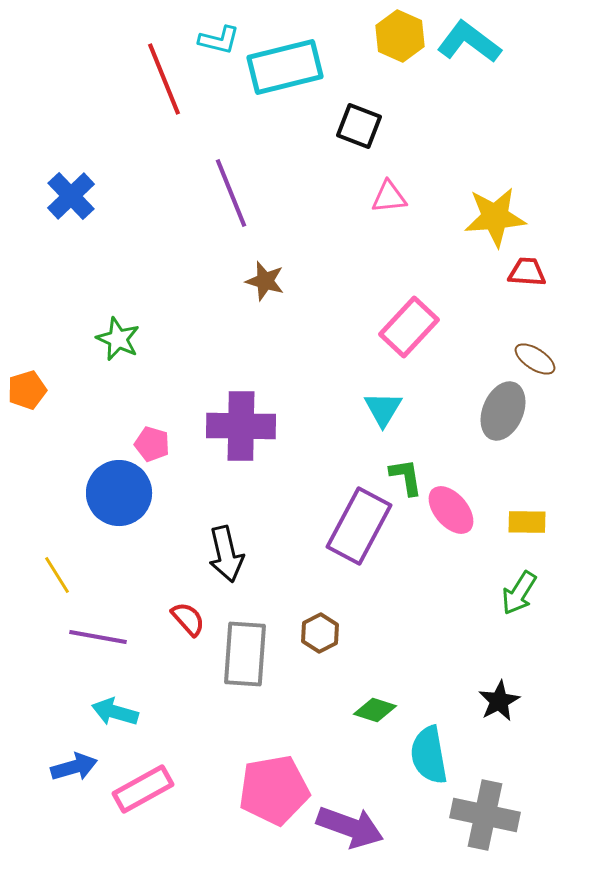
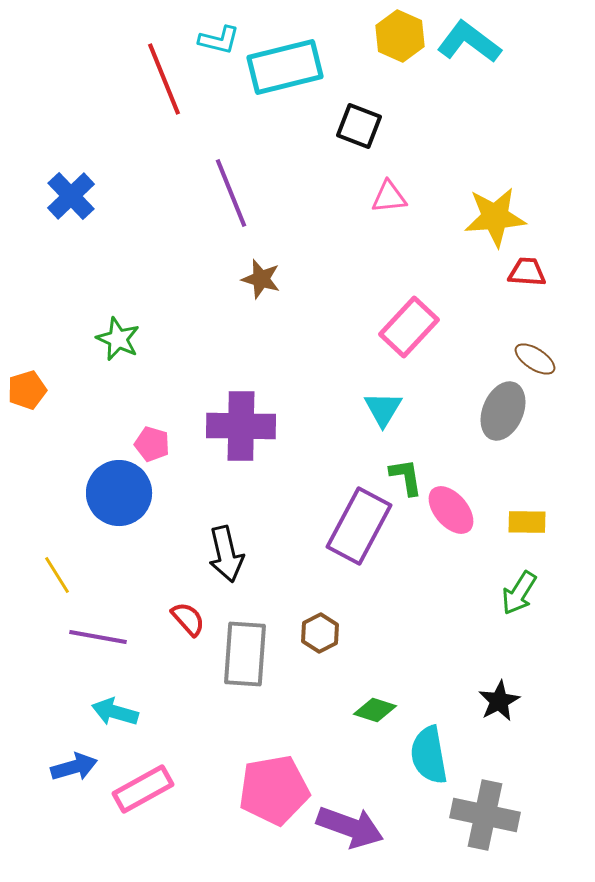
brown star at (265, 281): moved 4 px left, 2 px up
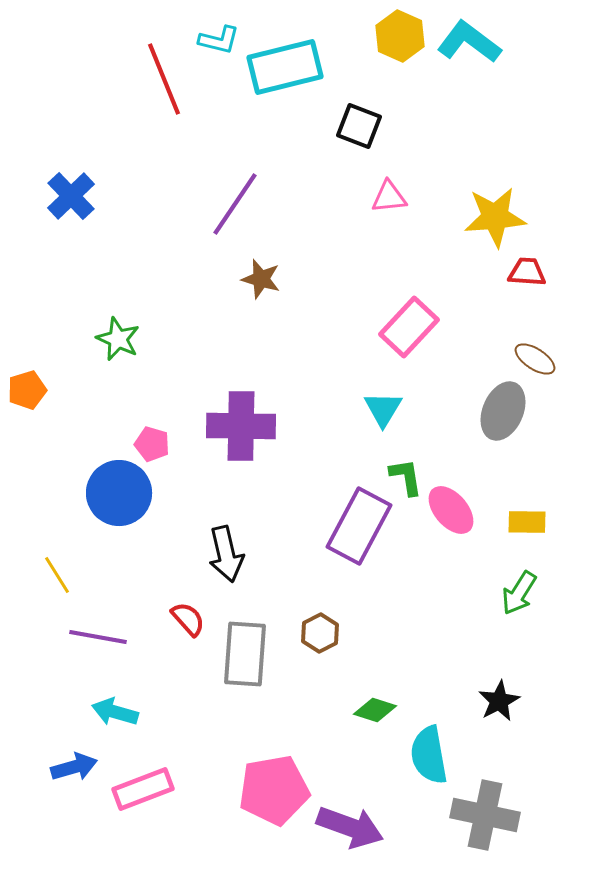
purple line at (231, 193): moved 4 px right, 11 px down; rotated 56 degrees clockwise
pink rectangle at (143, 789): rotated 8 degrees clockwise
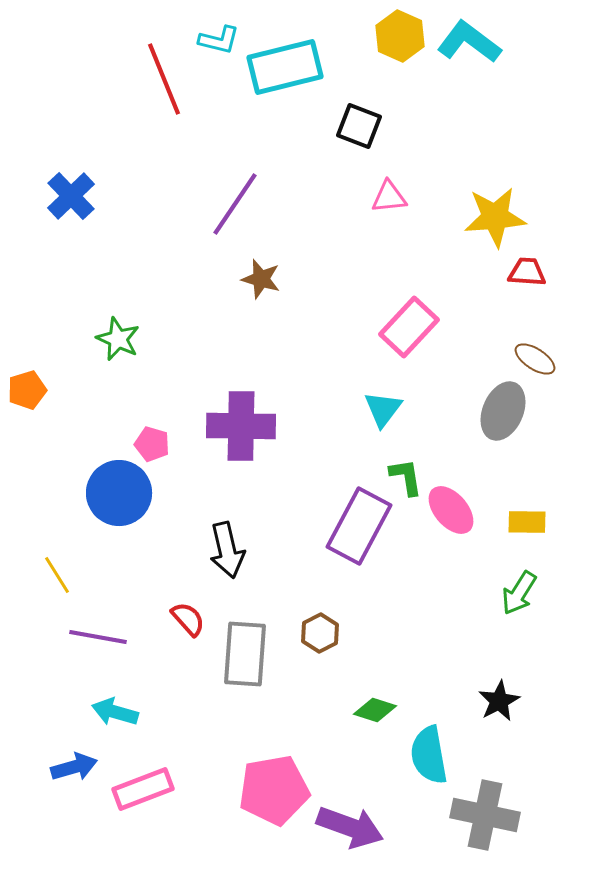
cyan triangle at (383, 409): rotated 6 degrees clockwise
black arrow at (226, 554): moved 1 px right, 4 px up
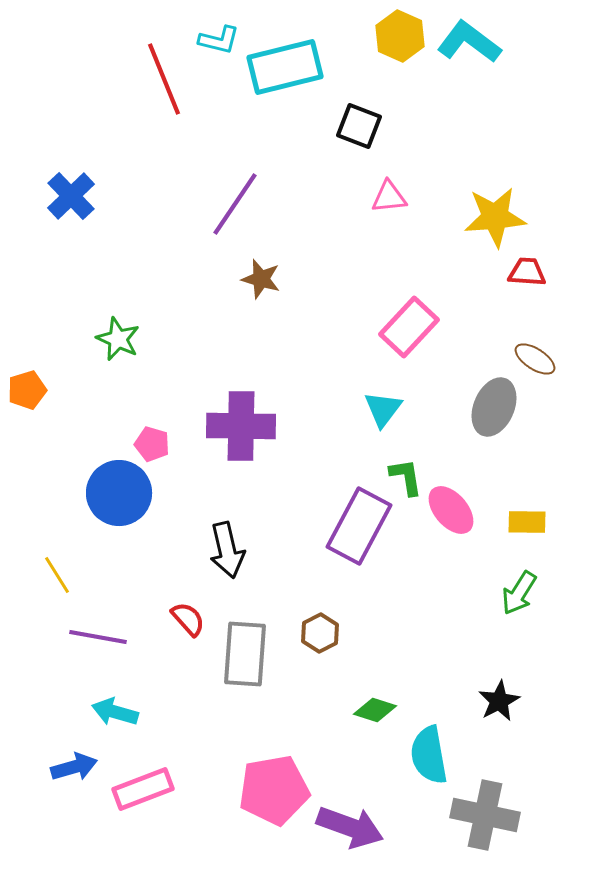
gray ellipse at (503, 411): moved 9 px left, 4 px up
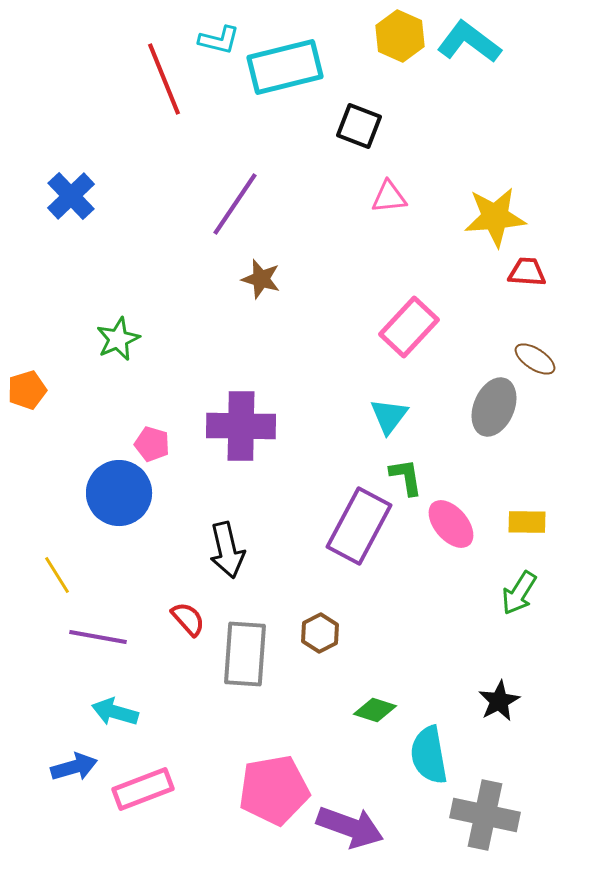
green star at (118, 339): rotated 24 degrees clockwise
cyan triangle at (383, 409): moved 6 px right, 7 px down
pink ellipse at (451, 510): moved 14 px down
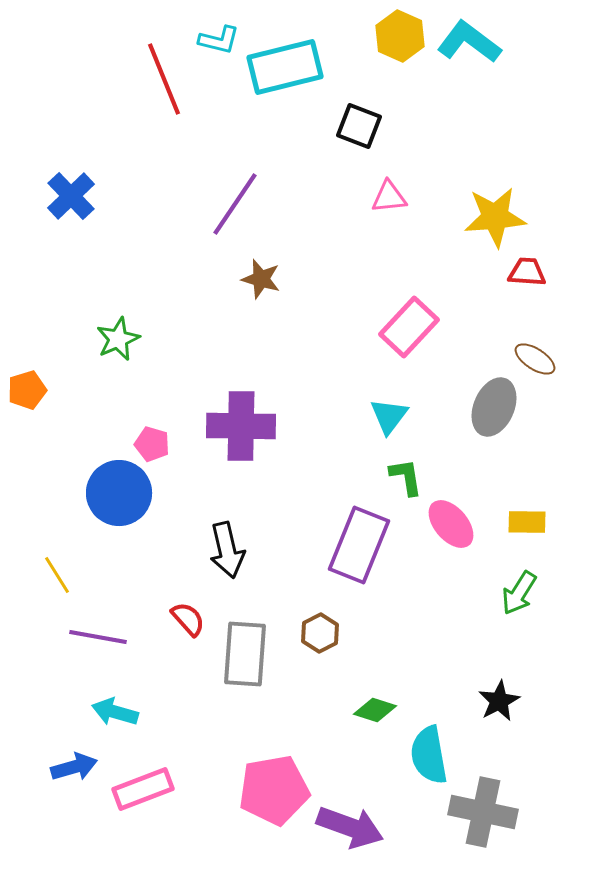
purple rectangle at (359, 526): moved 19 px down; rotated 6 degrees counterclockwise
gray cross at (485, 815): moved 2 px left, 3 px up
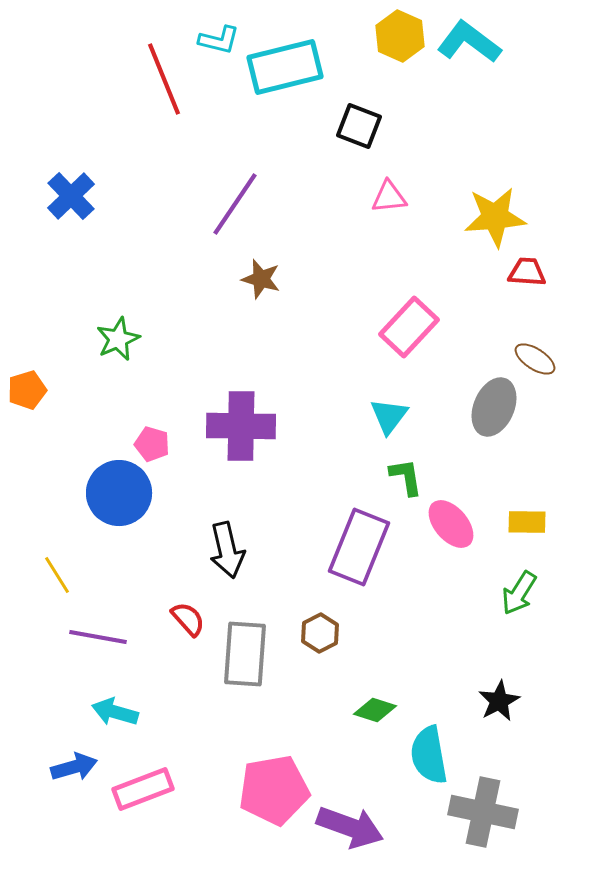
purple rectangle at (359, 545): moved 2 px down
